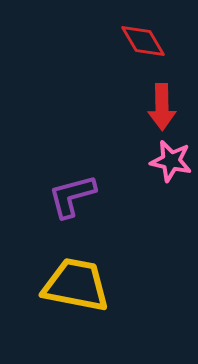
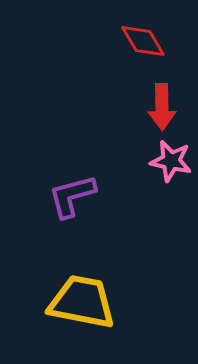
yellow trapezoid: moved 6 px right, 17 px down
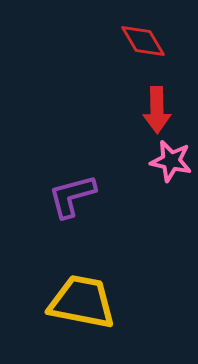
red arrow: moved 5 px left, 3 px down
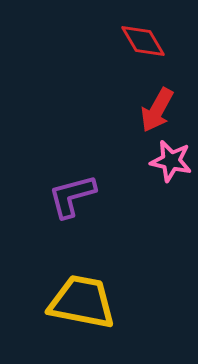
red arrow: rotated 30 degrees clockwise
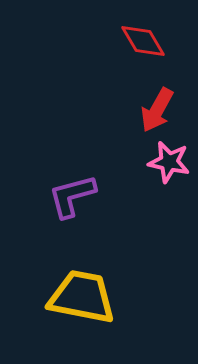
pink star: moved 2 px left, 1 px down
yellow trapezoid: moved 5 px up
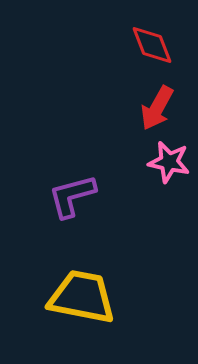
red diamond: moved 9 px right, 4 px down; rotated 9 degrees clockwise
red arrow: moved 2 px up
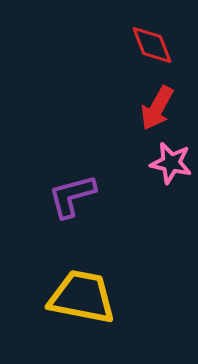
pink star: moved 2 px right, 1 px down
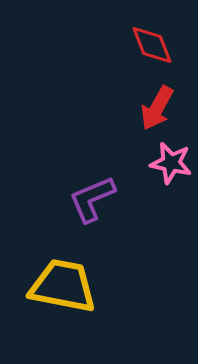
purple L-shape: moved 20 px right, 3 px down; rotated 8 degrees counterclockwise
yellow trapezoid: moved 19 px left, 11 px up
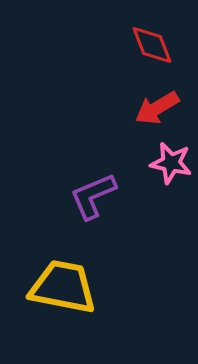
red arrow: rotated 30 degrees clockwise
purple L-shape: moved 1 px right, 3 px up
yellow trapezoid: moved 1 px down
